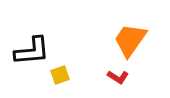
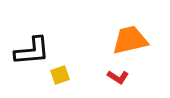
orange trapezoid: rotated 42 degrees clockwise
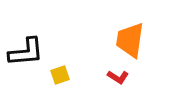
orange trapezoid: rotated 69 degrees counterclockwise
black L-shape: moved 6 px left, 1 px down
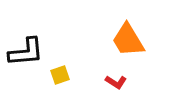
orange trapezoid: moved 2 px left; rotated 39 degrees counterclockwise
red L-shape: moved 2 px left, 5 px down
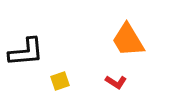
yellow square: moved 6 px down
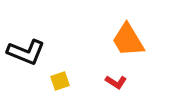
black L-shape: rotated 27 degrees clockwise
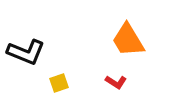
yellow square: moved 1 px left, 2 px down
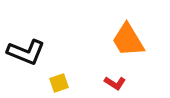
red L-shape: moved 1 px left, 1 px down
